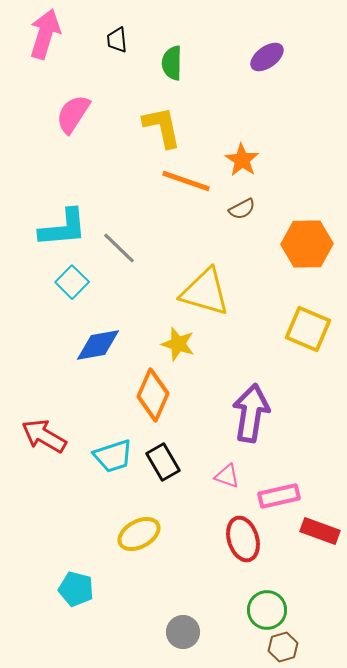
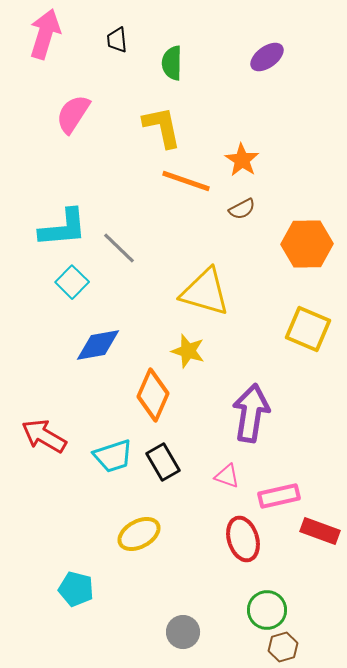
yellow star: moved 10 px right, 7 px down
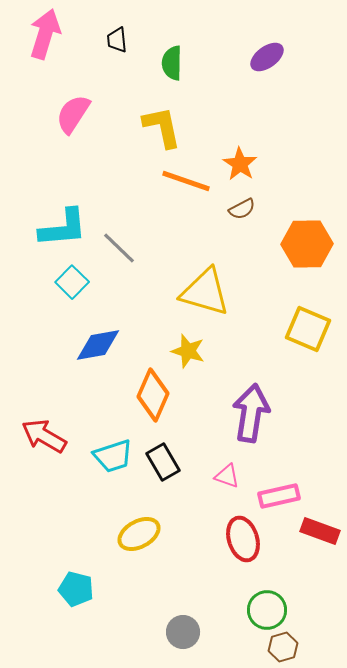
orange star: moved 2 px left, 4 px down
